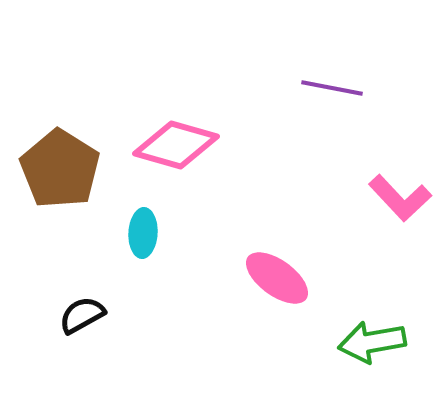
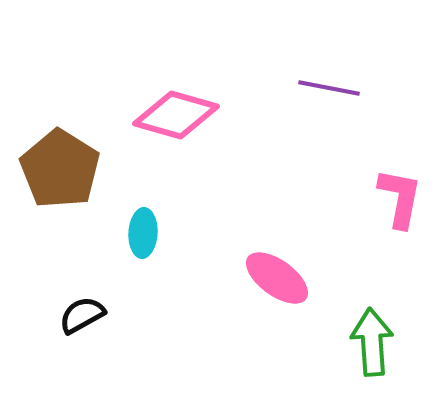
purple line: moved 3 px left
pink diamond: moved 30 px up
pink L-shape: rotated 126 degrees counterclockwise
green arrow: rotated 96 degrees clockwise
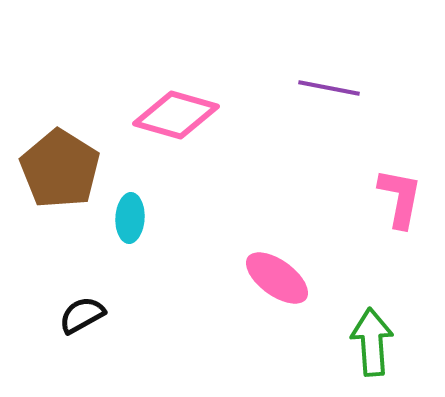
cyan ellipse: moved 13 px left, 15 px up
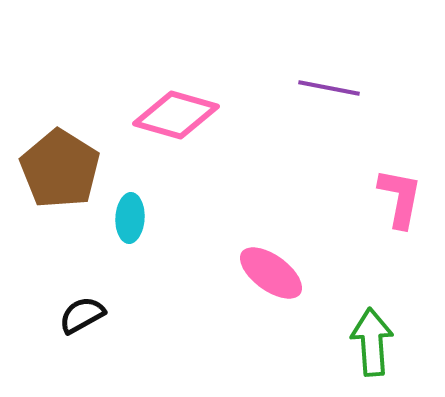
pink ellipse: moved 6 px left, 5 px up
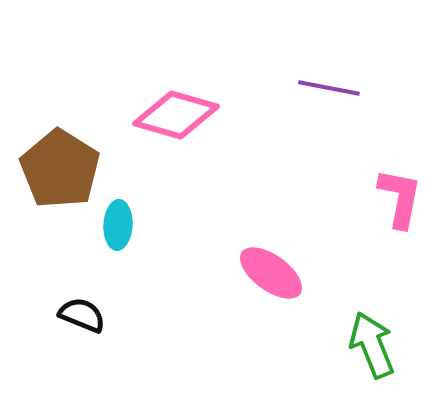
cyan ellipse: moved 12 px left, 7 px down
black semicircle: rotated 51 degrees clockwise
green arrow: moved 3 px down; rotated 18 degrees counterclockwise
